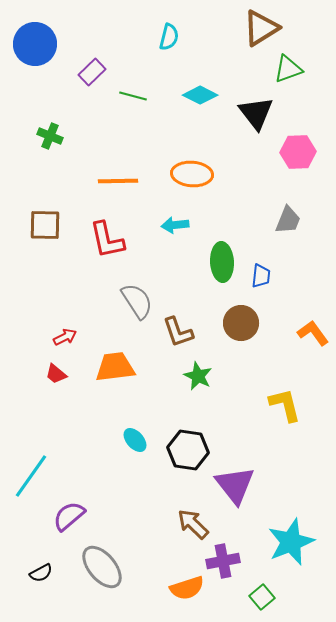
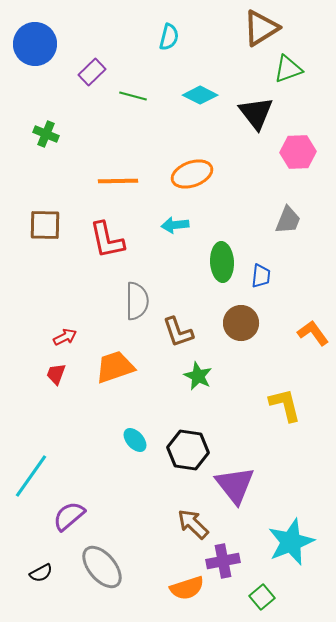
green cross: moved 4 px left, 2 px up
orange ellipse: rotated 24 degrees counterclockwise
gray semicircle: rotated 33 degrees clockwise
orange trapezoid: rotated 12 degrees counterclockwise
red trapezoid: rotated 70 degrees clockwise
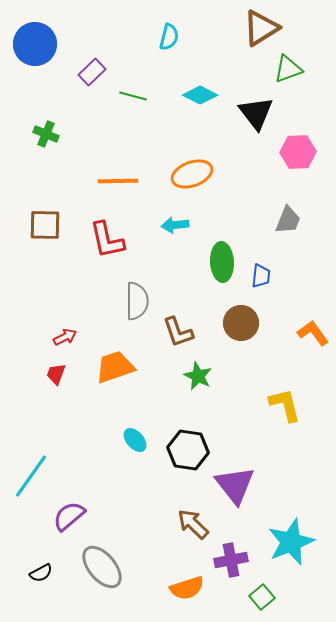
purple cross: moved 8 px right, 1 px up
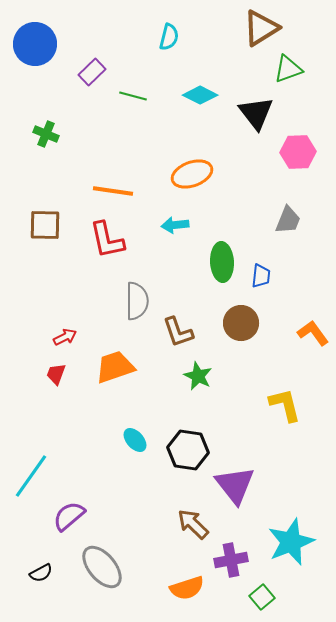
orange line: moved 5 px left, 10 px down; rotated 9 degrees clockwise
